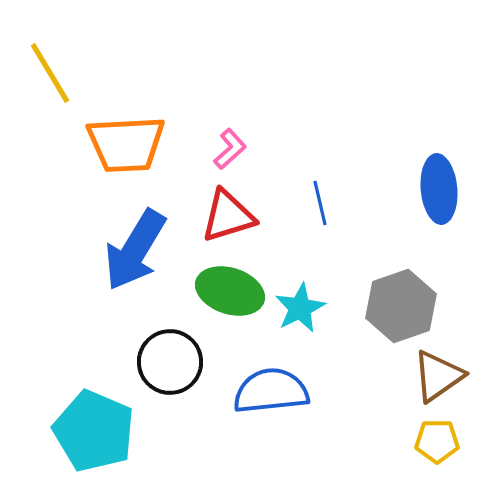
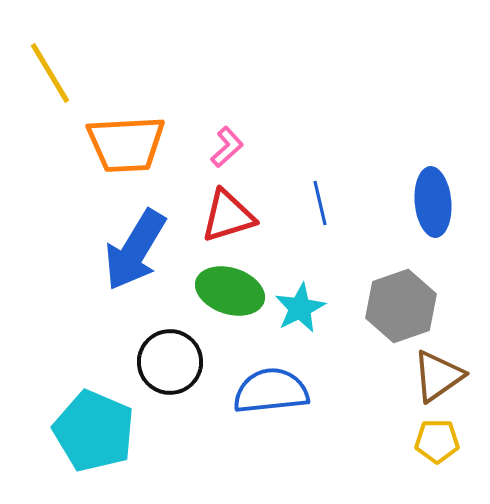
pink L-shape: moved 3 px left, 2 px up
blue ellipse: moved 6 px left, 13 px down
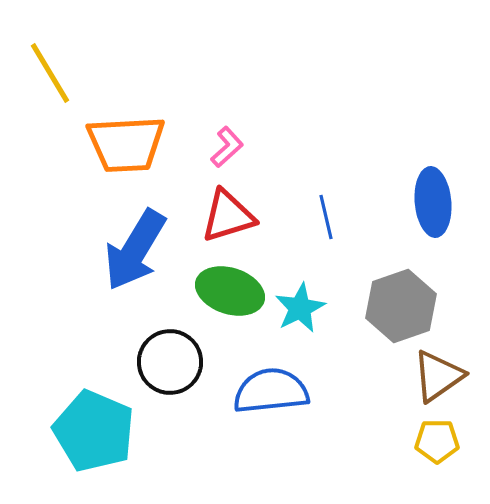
blue line: moved 6 px right, 14 px down
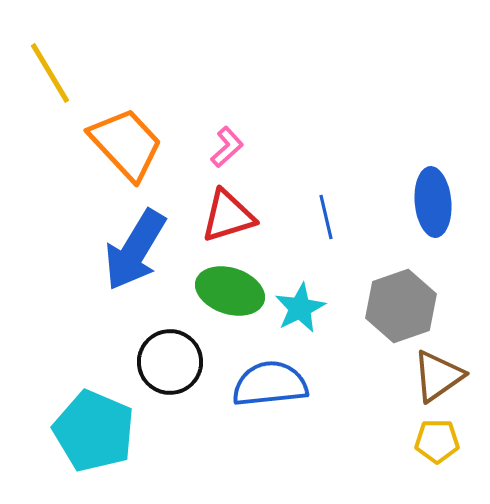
orange trapezoid: rotated 130 degrees counterclockwise
blue semicircle: moved 1 px left, 7 px up
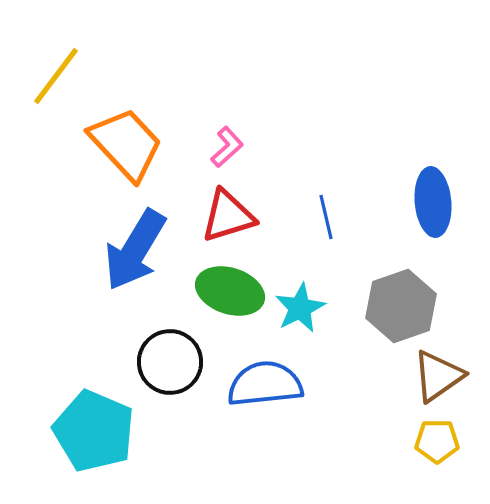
yellow line: moved 6 px right, 3 px down; rotated 68 degrees clockwise
blue semicircle: moved 5 px left
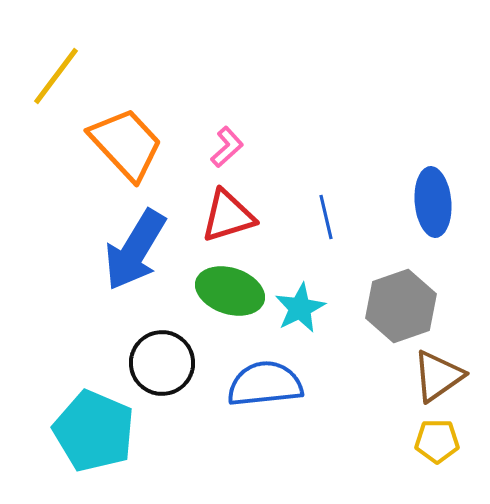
black circle: moved 8 px left, 1 px down
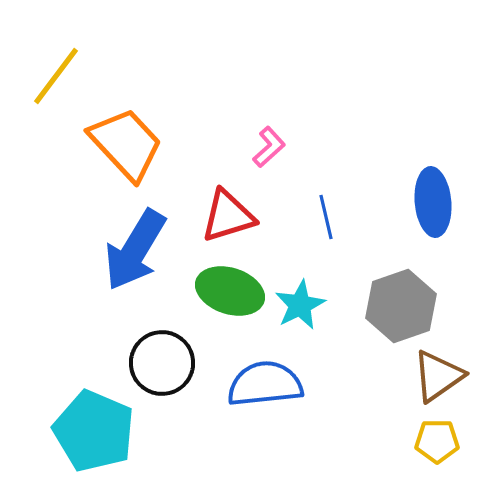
pink L-shape: moved 42 px right
cyan star: moved 3 px up
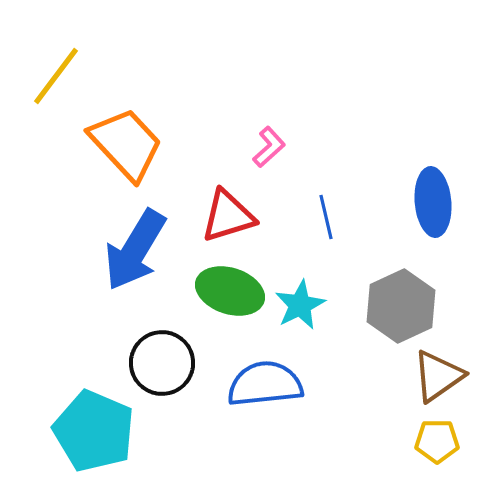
gray hexagon: rotated 6 degrees counterclockwise
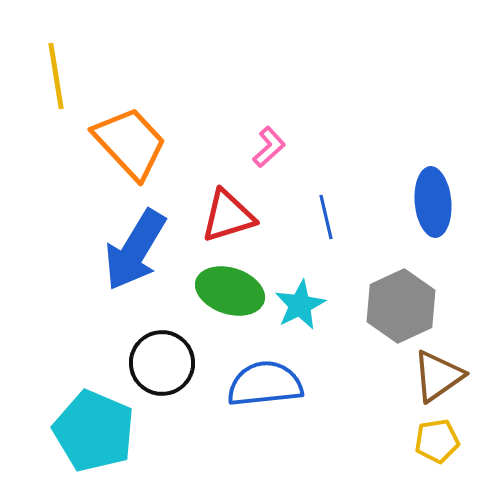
yellow line: rotated 46 degrees counterclockwise
orange trapezoid: moved 4 px right, 1 px up
yellow pentagon: rotated 9 degrees counterclockwise
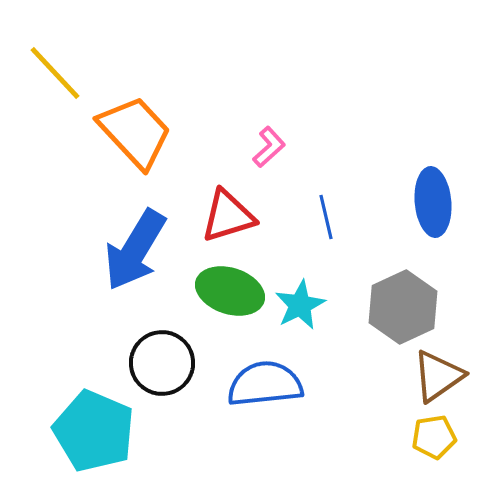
yellow line: moved 1 px left, 3 px up; rotated 34 degrees counterclockwise
orange trapezoid: moved 5 px right, 11 px up
gray hexagon: moved 2 px right, 1 px down
yellow pentagon: moved 3 px left, 4 px up
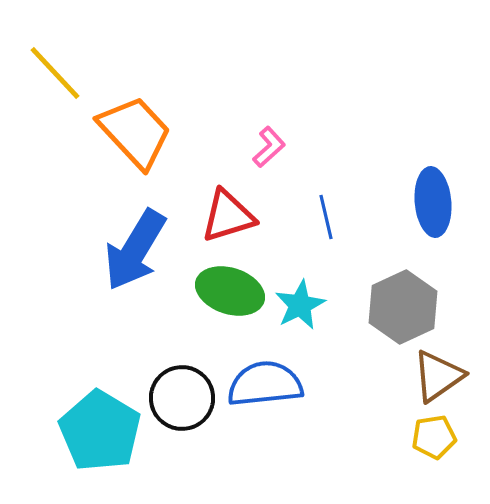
black circle: moved 20 px right, 35 px down
cyan pentagon: moved 6 px right; rotated 8 degrees clockwise
